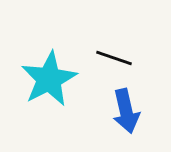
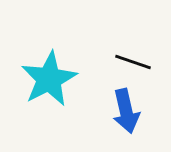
black line: moved 19 px right, 4 px down
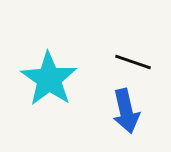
cyan star: rotated 10 degrees counterclockwise
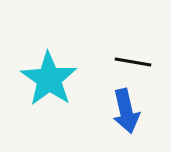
black line: rotated 9 degrees counterclockwise
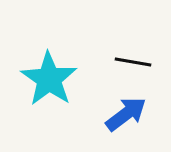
blue arrow: moved 3 px down; rotated 114 degrees counterclockwise
